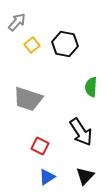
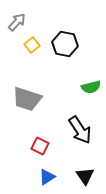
green semicircle: rotated 108 degrees counterclockwise
gray trapezoid: moved 1 px left
black arrow: moved 1 px left, 2 px up
black triangle: rotated 18 degrees counterclockwise
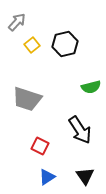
black hexagon: rotated 25 degrees counterclockwise
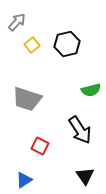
black hexagon: moved 2 px right
green semicircle: moved 3 px down
blue triangle: moved 23 px left, 3 px down
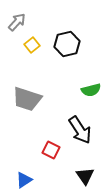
red square: moved 11 px right, 4 px down
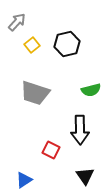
gray trapezoid: moved 8 px right, 6 px up
black arrow: rotated 32 degrees clockwise
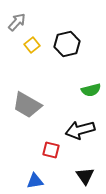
gray trapezoid: moved 8 px left, 12 px down; rotated 12 degrees clockwise
black arrow: rotated 76 degrees clockwise
red square: rotated 12 degrees counterclockwise
blue triangle: moved 11 px right, 1 px down; rotated 24 degrees clockwise
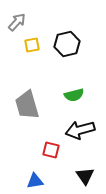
yellow square: rotated 28 degrees clockwise
green semicircle: moved 17 px left, 5 px down
gray trapezoid: rotated 44 degrees clockwise
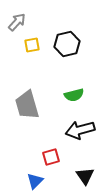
red square: moved 7 px down; rotated 30 degrees counterclockwise
blue triangle: rotated 36 degrees counterclockwise
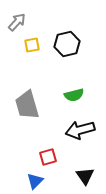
red square: moved 3 px left
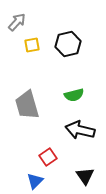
black hexagon: moved 1 px right
black arrow: rotated 28 degrees clockwise
red square: rotated 18 degrees counterclockwise
